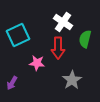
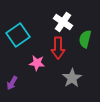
cyan square: rotated 10 degrees counterclockwise
gray star: moved 2 px up
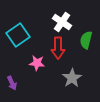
white cross: moved 1 px left
green semicircle: moved 1 px right, 1 px down
purple arrow: rotated 56 degrees counterclockwise
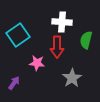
white cross: rotated 30 degrees counterclockwise
red arrow: moved 1 px left, 1 px up
purple arrow: moved 2 px right; rotated 120 degrees counterclockwise
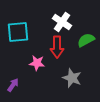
white cross: rotated 30 degrees clockwise
cyan square: moved 3 px up; rotated 30 degrees clockwise
green semicircle: rotated 48 degrees clockwise
gray star: rotated 18 degrees counterclockwise
purple arrow: moved 1 px left, 2 px down
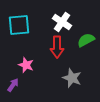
cyan square: moved 1 px right, 7 px up
pink star: moved 11 px left, 2 px down; rotated 14 degrees clockwise
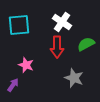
green semicircle: moved 4 px down
gray star: moved 2 px right
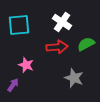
red arrow: rotated 95 degrees counterclockwise
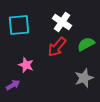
red arrow: rotated 135 degrees clockwise
gray star: moved 10 px right; rotated 30 degrees clockwise
purple arrow: rotated 24 degrees clockwise
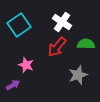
cyan square: rotated 30 degrees counterclockwise
green semicircle: rotated 30 degrees clockwise
gray star: moved 6 px left, 3 px up
